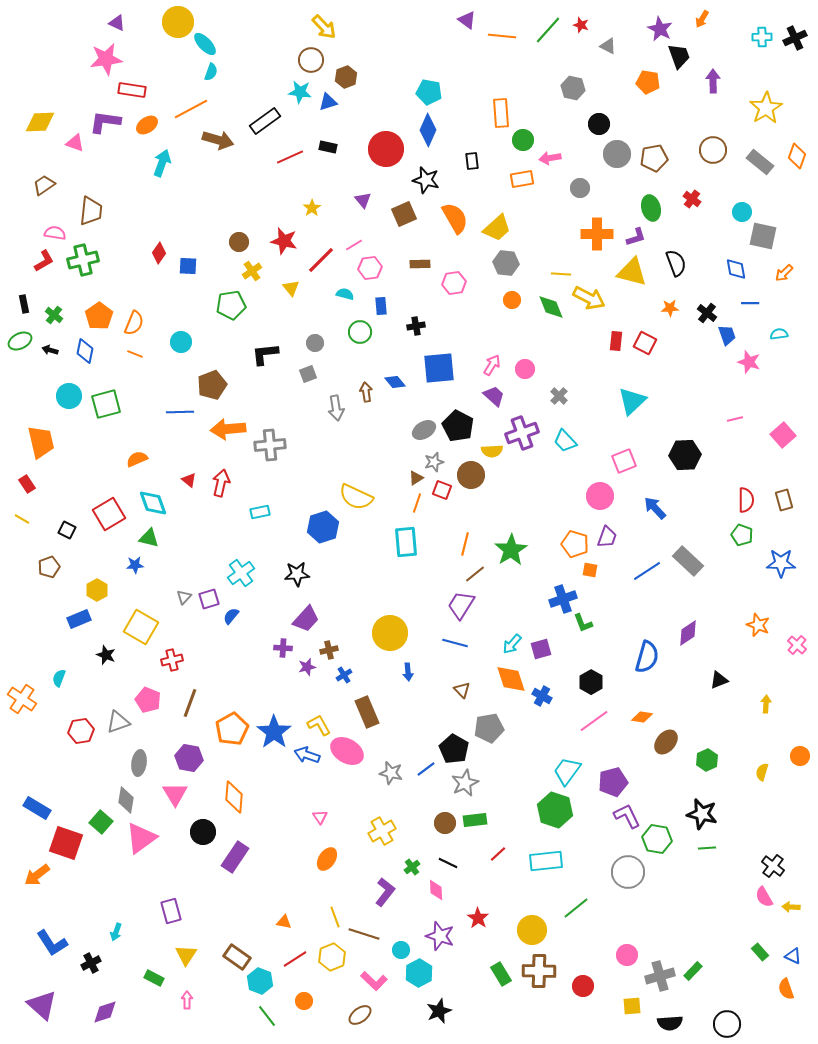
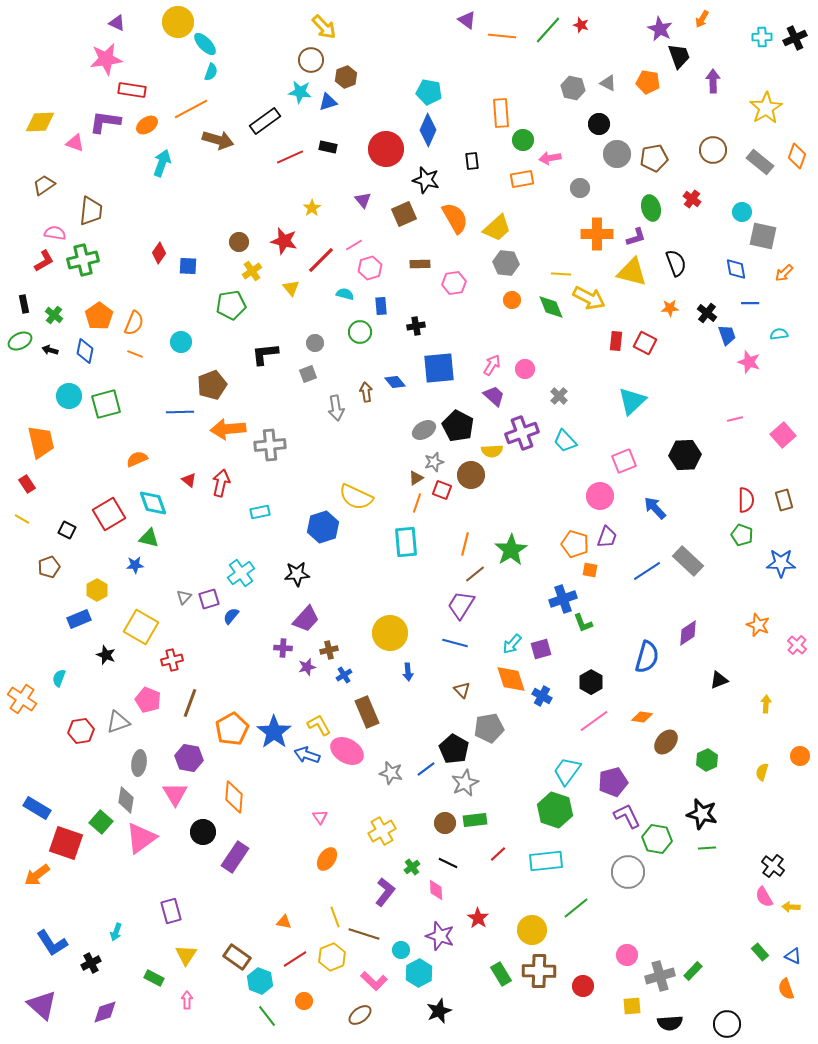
gray triangle at (608, 46): moved 37 px down
pink hexagon at (370, 268): rotated 10 degrees counterclockwise
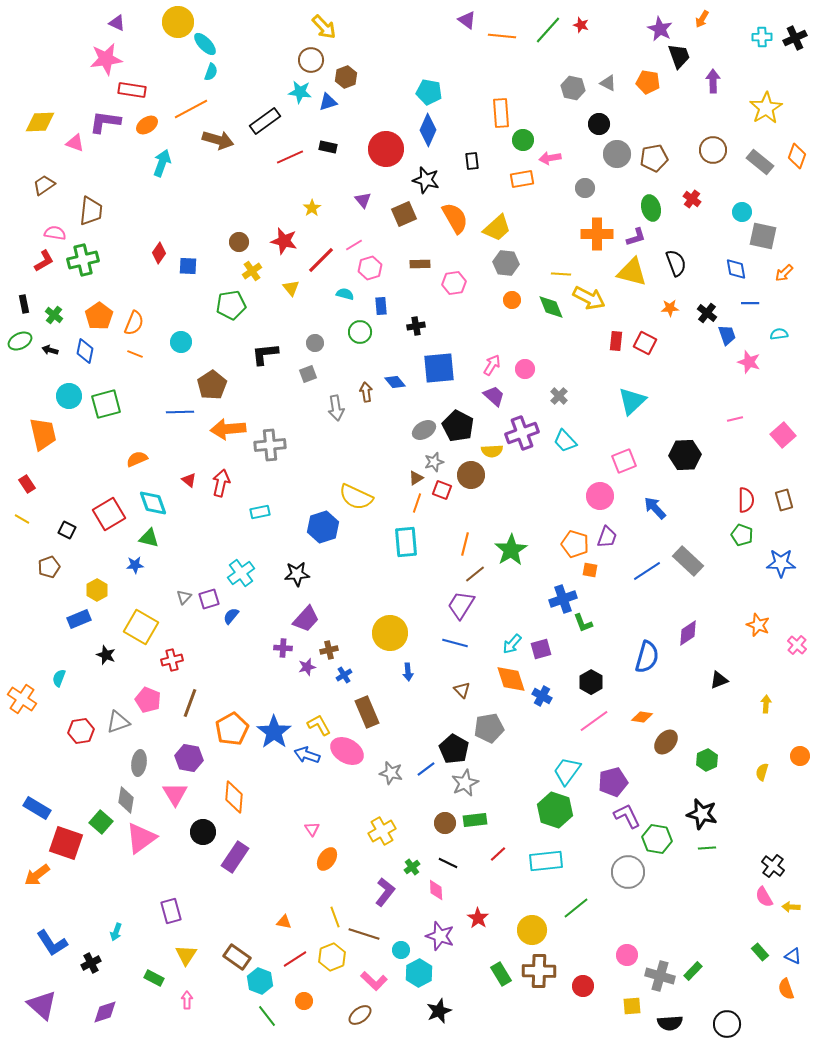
gray circle at (580, 188): moved 5 px right
brown pentagon at (212, 385): rotated 12 degrees counterclockwise
orange trapezoid at (41, 442): moved 2 px right, 8 px up
pink triangle at (320, 817): moved 8 px left, 12 px down
gray cross at (660, 976): rotated 32 degrees clockwise
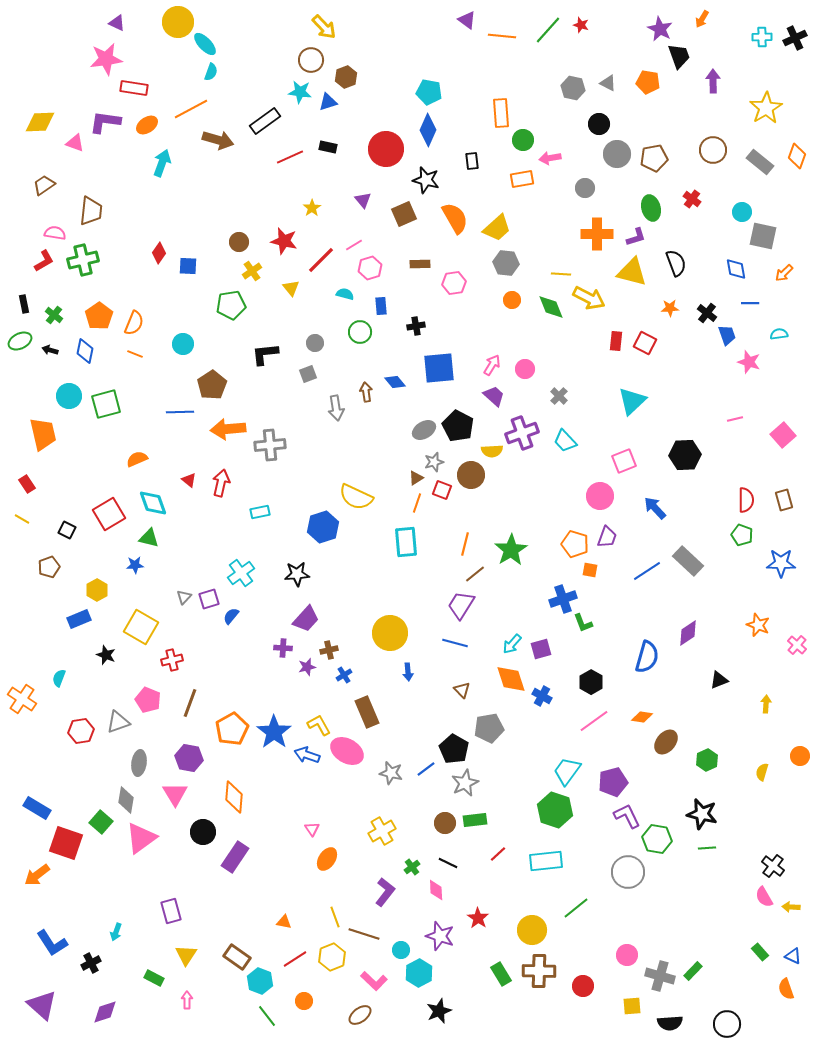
red rectangle at (132, 90): moved 2 px right, 2 px up
cyan circle at (181, 342): moved 2 px right, 2 px down
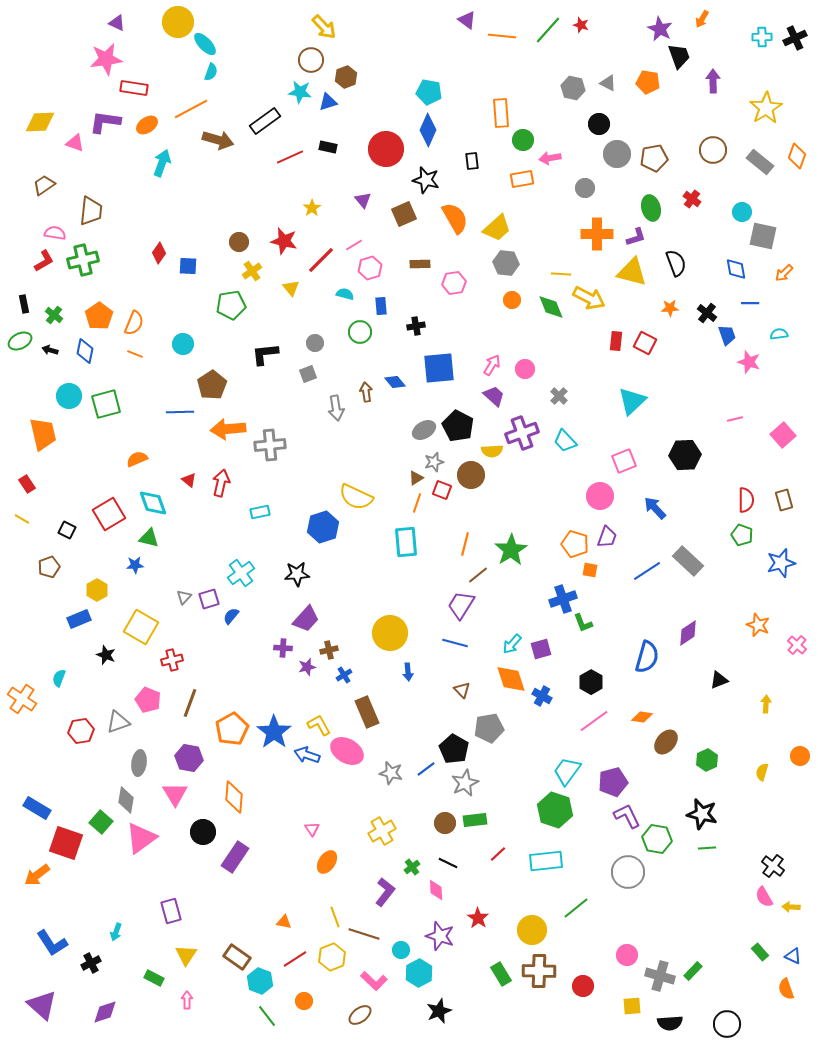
blue star at (781, 563): rotated 16 degrees counterclockwise
brown line at (475, 574): moved 3 px right, 1 px down
orange ellipse at (327, 859): moved 3 px down
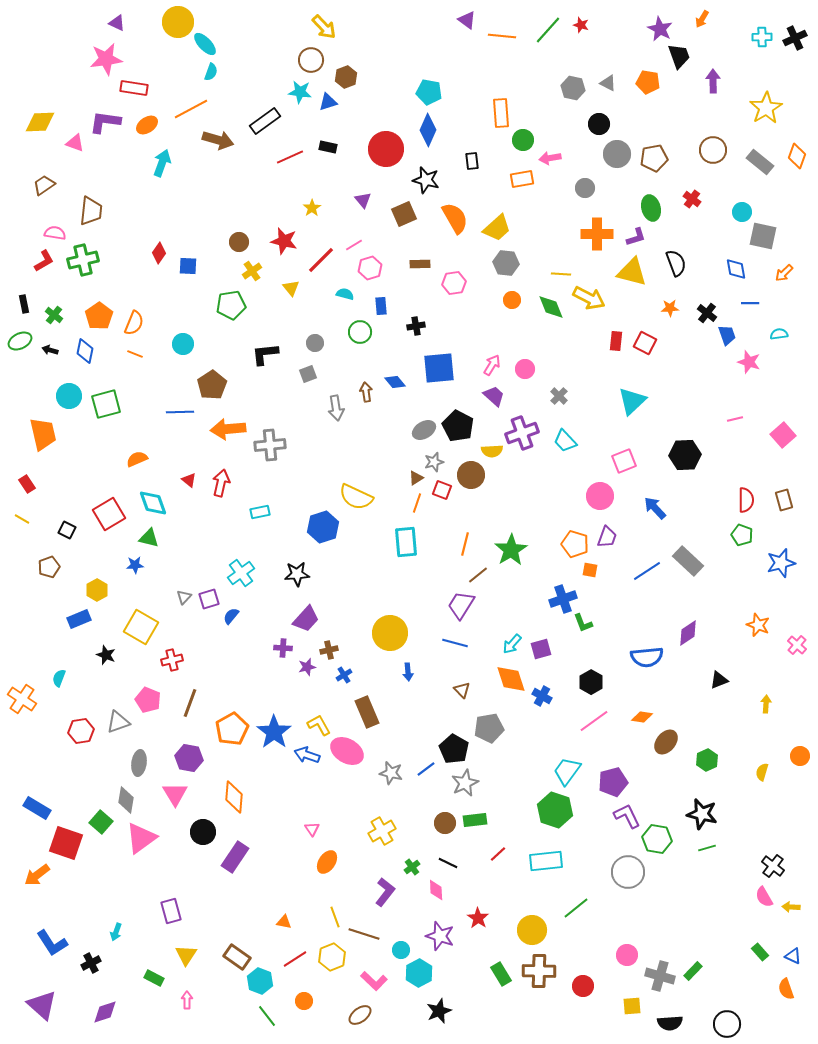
blue semicircle at (647, 657): rotated 68 degrees clockwise
green line at (707, 848): rotated 12 degrees counterclockwise
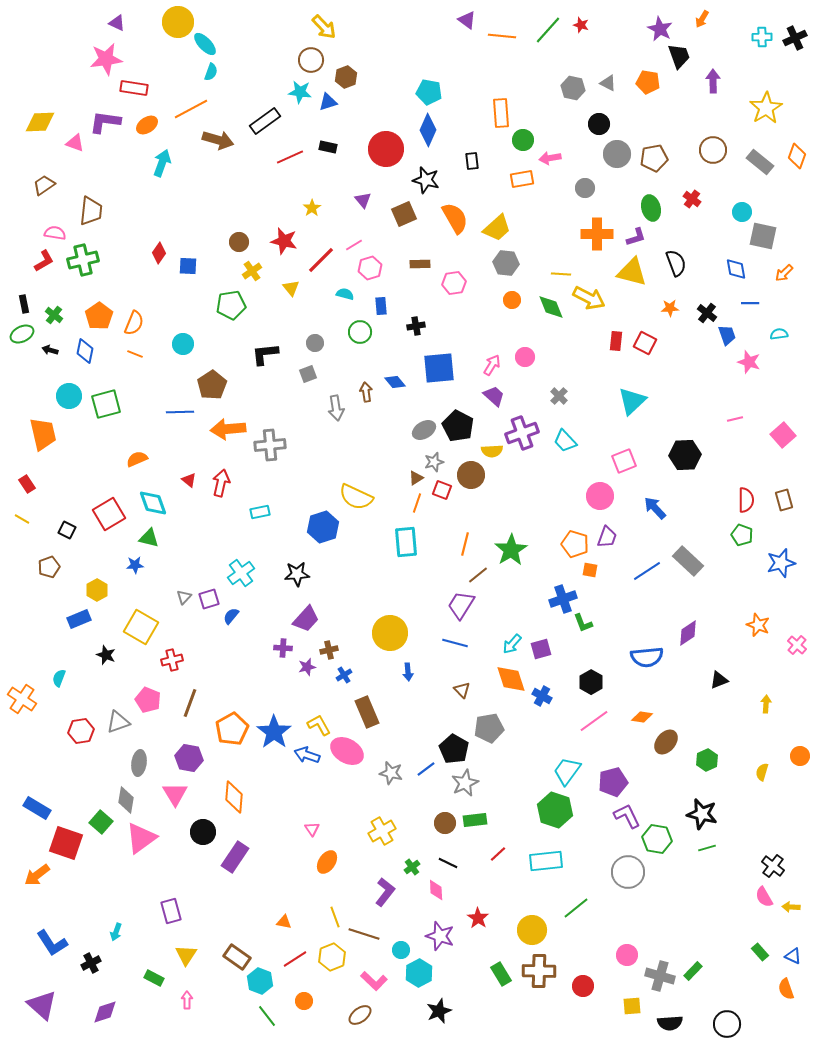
green ellipse at (20, 341): moved 2 px right, 7 px up
pink circle at (525, 369): moved 12 px up
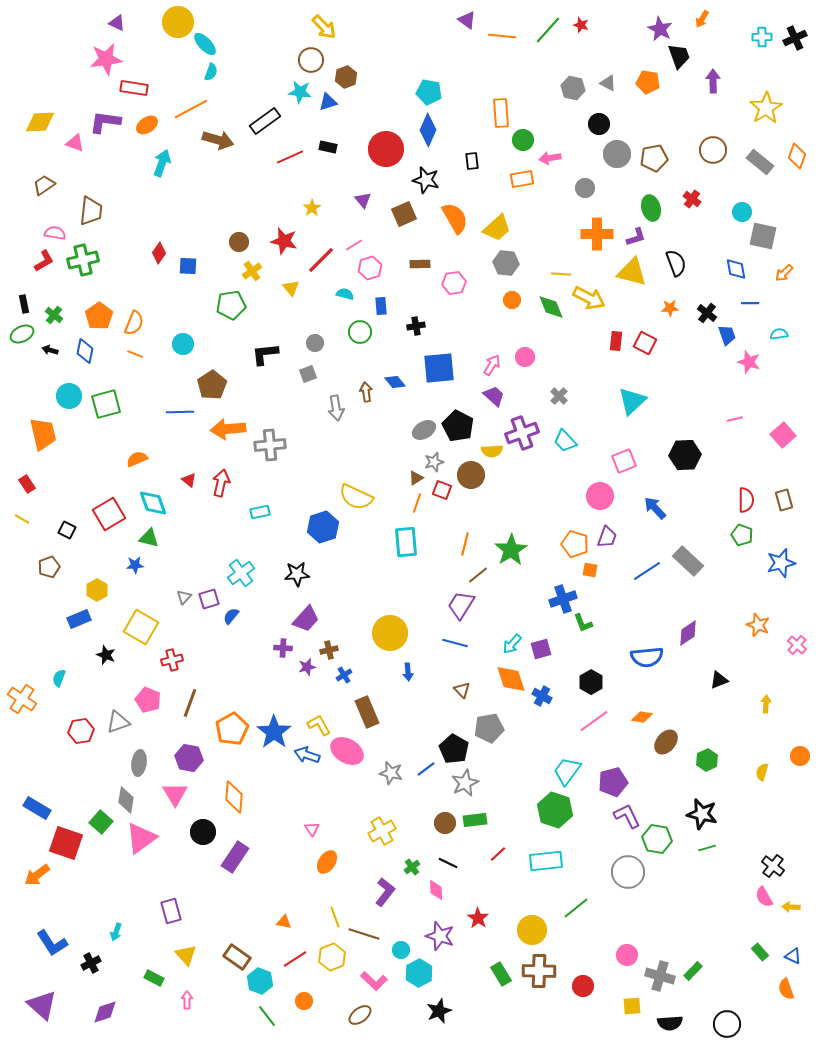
yellow triangle at (186, 955): rotated 15 degrees counterclockwise
